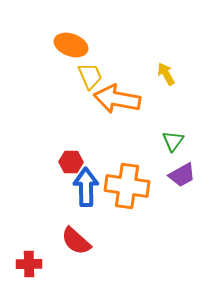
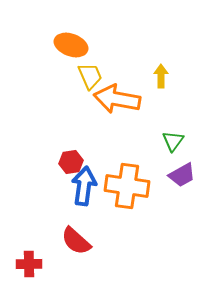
yellow arrow: moved 5 px left, 2 px down; rotated 30 degrees clockwise
red hexagon: rotated 10 degrees counterclockwise
blue arrow: moved 2 px left, 1 px up; rotated 9 degrees clockwise
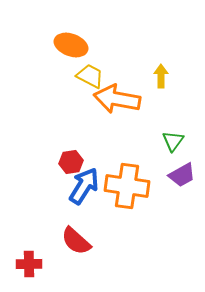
yellow trapezoid: rotated 40 degrees counterclockwise
blue arrow: rotated 24 degrees clockwise
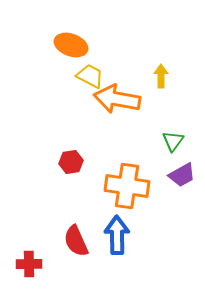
blue arrow: moved 33 px right, 49 px down; rotated 33 degrees counterclockwise
red semicircle: rotated 24 degrees clockwise
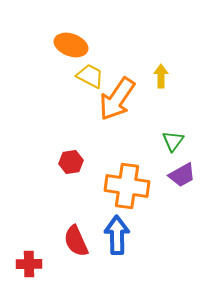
orange arrow: rotated 66 degrees counterclockwise
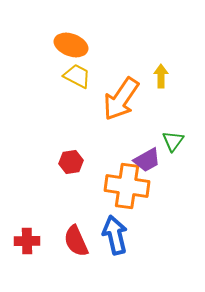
yellow trapezoid: moved 13 px left
orange arrow: moved 4 px right
purple trapezoid: moved 35 px left, 15 px up
blue arrow: moved 2 px left; rotated 12 degrees counterclockwise
red cross: moved 2 px left, 23 px up
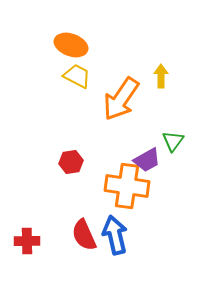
red semicircle: moved 8 px right, 6 px up
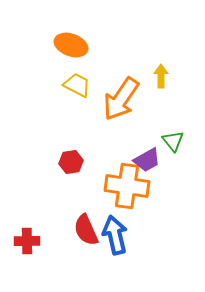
yellow trapezoid: moved 9 px down
green triangle: rotated 15 degrees counterclockwise
red semicircle: moved 2 px right, 5 px up
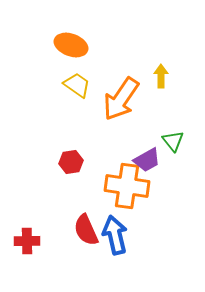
yellow trapezoid: rotated 8 degrees clockwise
